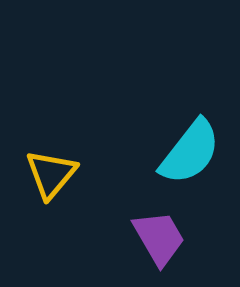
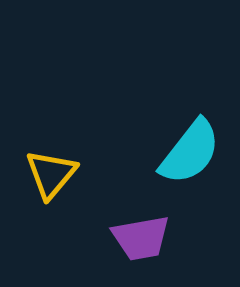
purple trapezoid: moved 18 px left; rotated 110 degrees clockwise
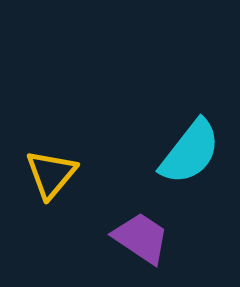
purple trapezoid: rotated 136 degrees counterclockwise
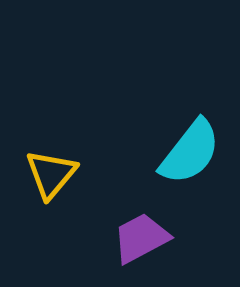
purple trapezoid: rotated 62 degrees counterclockwise
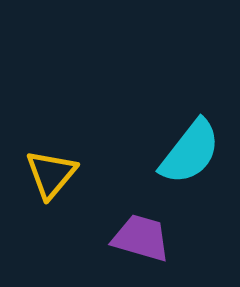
purple trapezoid: rotated 44 degrees clockwise
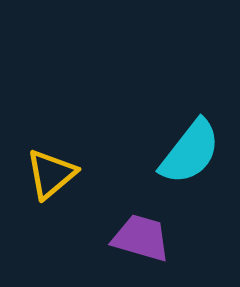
yellow triangle: rotated 10 degrees clockwise
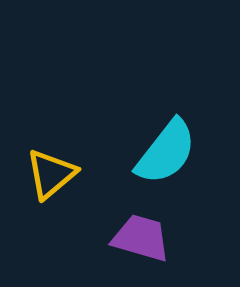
cyan semicircle: moved 24 px left
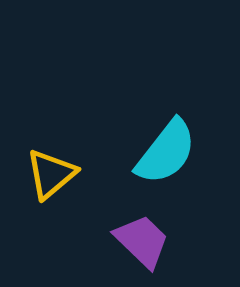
purple trapezoid: moved 1 px right, 3 px down; rotated 28 degrees clockwise
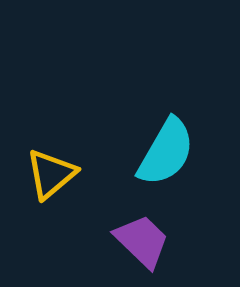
cyan semicircle: rotated 8 degrees counterclockwise
